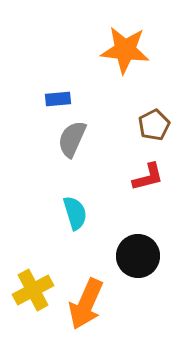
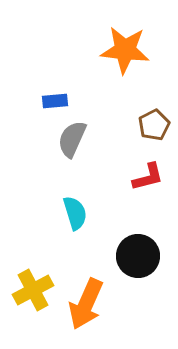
blue rectangle: moved 3 px left, 2 px down
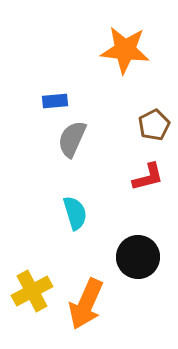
black circle: moved 1 px down
yellow cross: moved 1 px left, 1 px down
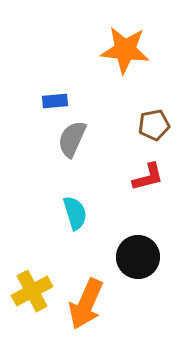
brown pentagon: rotated 16 degrees clockwise
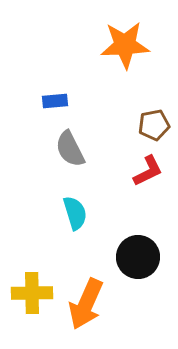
orange star: moved 5 px up; rotated 9 degrees counterclockwise
gray semicircle: moved 2 px left, 10 px down; rotated 51 degrees counterclockwise
red L-shape: moved 6 px up; rotated 12 degrees counterclockwise
yellow cross: moved 2 px down; rotated 27 degrees clockwise
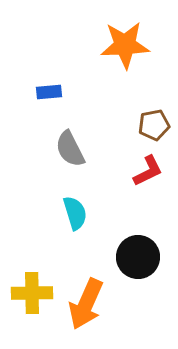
blue rectangle: moved 6 px left, 9 px up
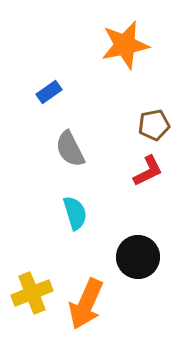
orange star: rotated 9 degrees counterclockwise
blue rectangle: rotated 30 degrees counterclockwise
yellow cross: rotated 21 degrees counterclockwise
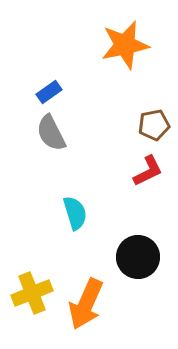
gray semicircle: moved 19 px left, 16 px up
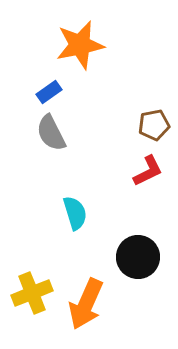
orange star: moved 45 px left
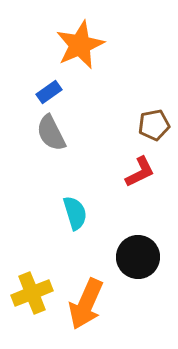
orange star: rotated 12 degrees counterclockwise
red L-shape: moved 8 px left, 1 px down
